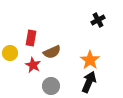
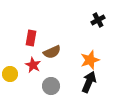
yellow circle: moved 21 px down
orange star: rotated 18 degrees clockwise
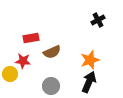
red rectangle: rotated 70 degrees clockwise
red star: moved 10 px left, 4 px up; rotated 21 degrees counterclockwise
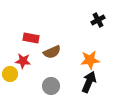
red rectangle: rotated 21 degrees clockwise
orange star: rotated 12 degrees clockwise
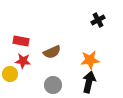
red rectangle: moved 10 px left, 3 px down
black arrow: rotated 10 degrees counterclockwise
gray circle: moved 2 px right, 1 px up
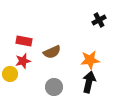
black cross: moved 1 px right
red rectangle: moved 3 px right
red star: rotated 21 degrees counterclockwise
gray circle: moved 1 px right, 2 px down
